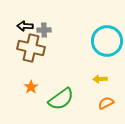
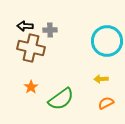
gray cross: moved 6 px right
yellow arrow: moved 1 px right
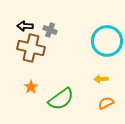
gray cross: rotated 24 degrees clockwise
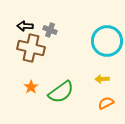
yellow arrow: moved 1 px right
green semicircle: moved 7 px up
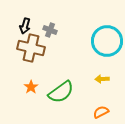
black arrow: rotated 77 degrees counterclockwise
orange semicircle: moved 5 px left, 9 px down
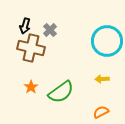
gray cross: rotated 24 degrees clockwise
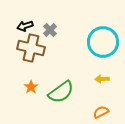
black arrow: rotated 56 degrees clockwise
cyan circle: moved 4 px left, 1 px down
